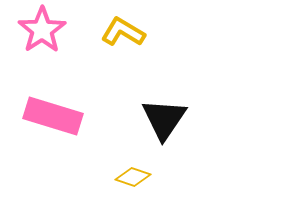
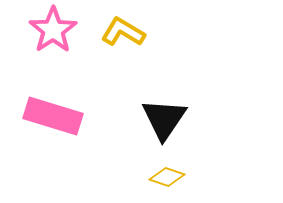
pink star: moved 11 px right
yellow diamond: moved 34 px right
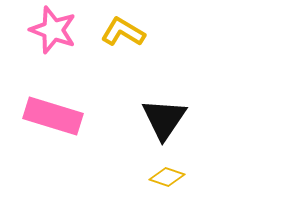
pink star: rotated 18 degrees counterclockwise
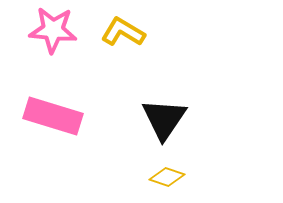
pink star: rotated 15 degrees counterclockwise
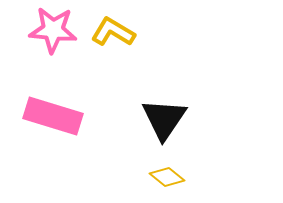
yellow L-shape: moved 10 px left
yellow diamond: rotated 20 degrees clockwise
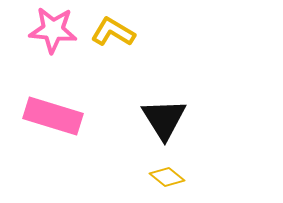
black triangle: rotated 6 degrees counterclockwise
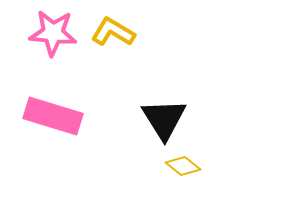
pink star: moved 3 px down
yellow diamond: moved 16 px right, 11 px up
